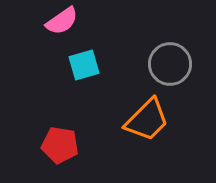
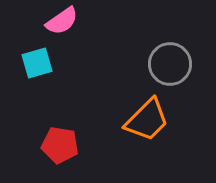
cyan square: moved 47 px left, 2 px up
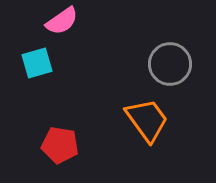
orange trapezoid: rotated 81 degrees counterclockwise
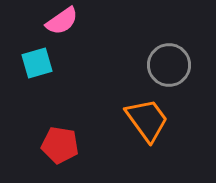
gray circle: moved 1 px left, 1 px down
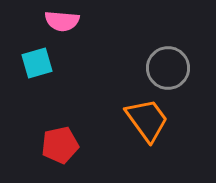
pink semicircle: rotated 40 degrees clockwise
gray circle: moved 1 px left, 3 px down
red pentagon: rotated 21 degrees counterclockwise
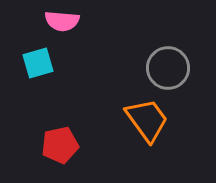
cyan square: moved 1 px right
